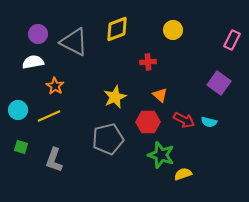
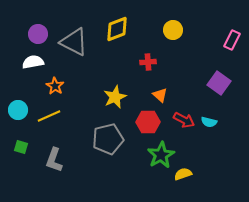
green star: rotated 24 degrees clockwise
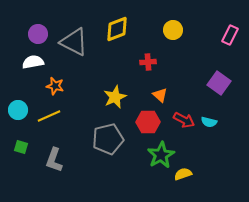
pink rectangle: moved 2 px left, 5 px up
orange star: rotated 18 degrees counterclockwise
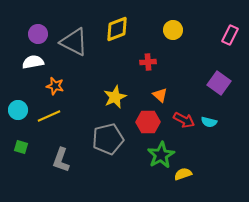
gray L-shape: moved 7 px right
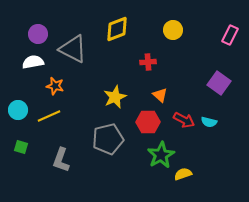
gray triangle: moved 1 px left, 7 px down
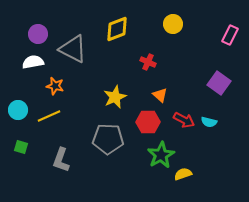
yellow circle: moved 6 px up
red cross: rotated 28 degrees clockwise
gray pentagon: rotated 16 degrees clockwise
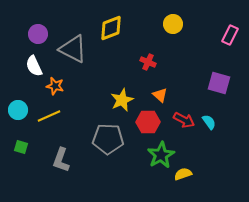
yellow diamond: moved 6 px left, 1 px up
white semicircle: moved 1 px right, 4 px down; rotated 105 degrees counterclockwise
purple square: rotated 20 degrees counterclockwise
yellow star: moved 7 px right, 3 px down
cyan semicircle: rotated 140 degrees counterclockwise
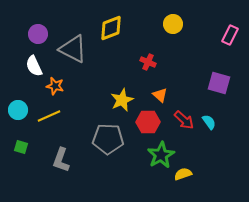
red arrow: rotated 15 degrees clockwise
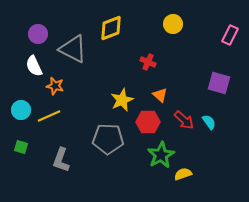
cyan circle: moved 3 px right
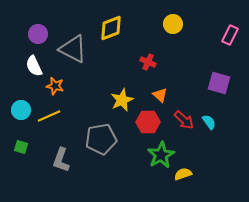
gray pentagon: moved 7 px left; rotated 12 degrees counterclockwise
